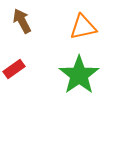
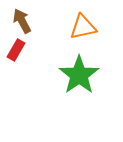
red rectangle: moved 2 px right, 19 px up; rotated 25 degrees counterclockwise
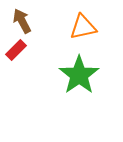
red rectangle: rotated 15 degrees clockwise
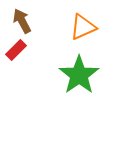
orange triangle: rotated 12 degrees counterclockwise
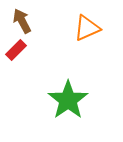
orange triangle: moved 4 px right, 1 px down
green star: moved 11 px left, 25 px down
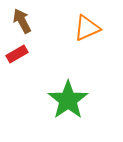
red rectangle: moved 1 px right, 4 px down; rotated 15 degrees clockwise
